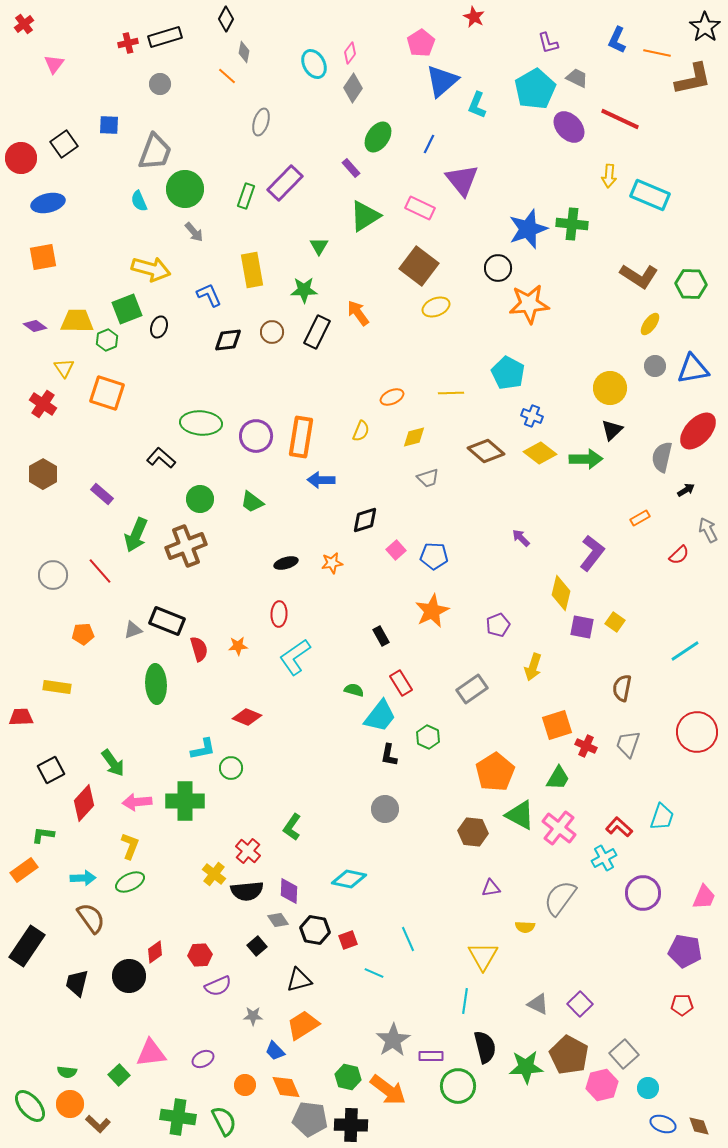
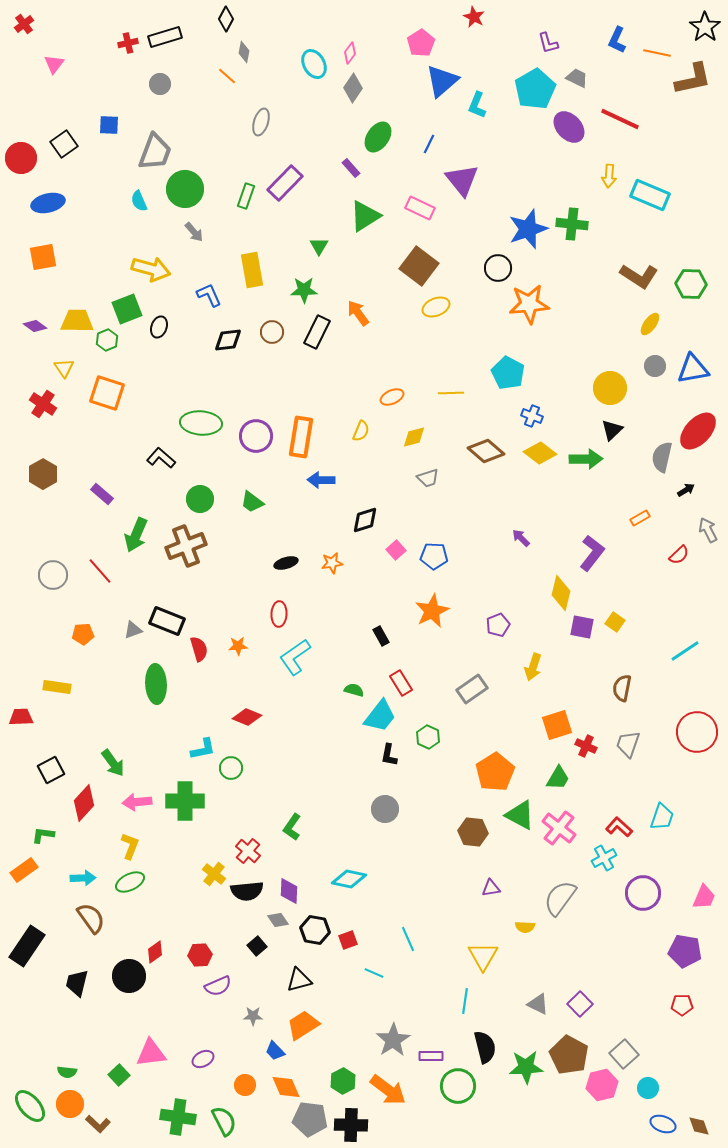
green hexagon at (348, 1077): moved 5 px left, 4 px down; rotated 20 degrees clockwise
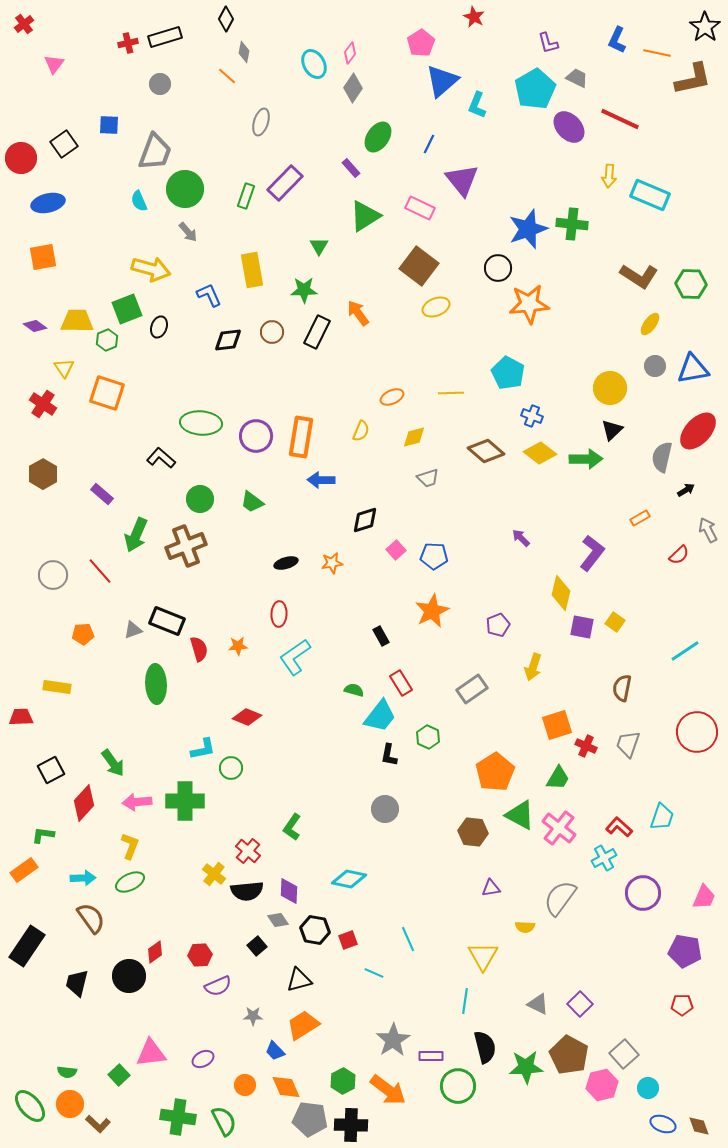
gray arrow at (194, 232): moved 6 px left
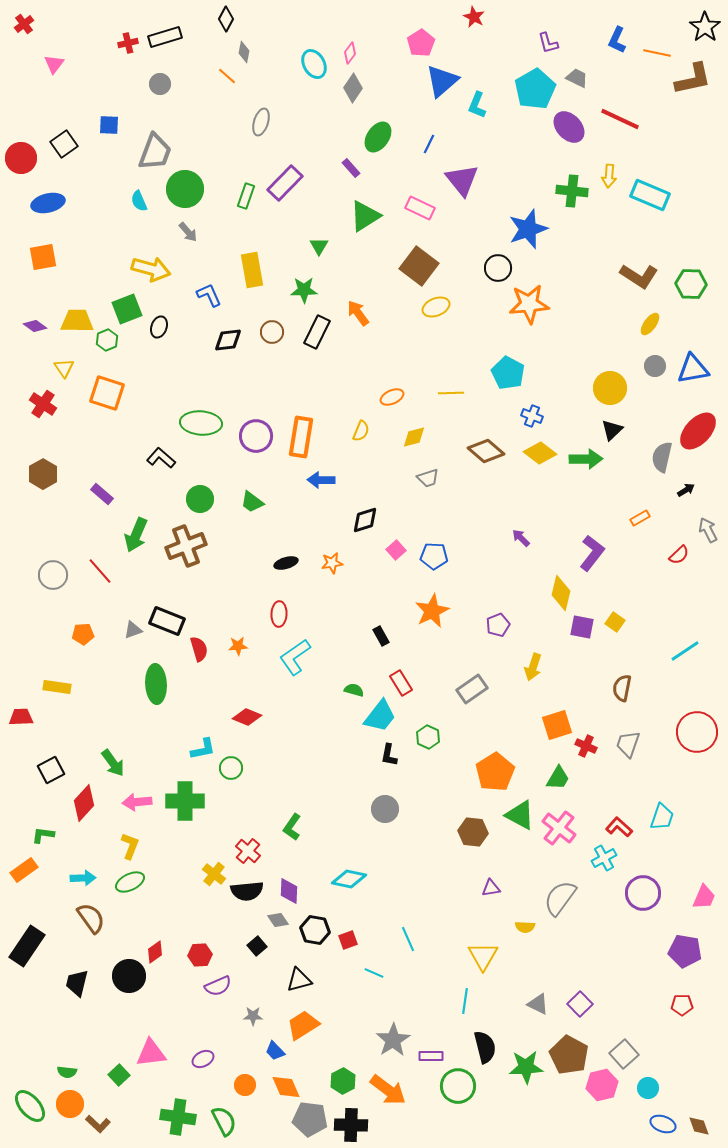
green cross at (572, 224): moved 33 px up
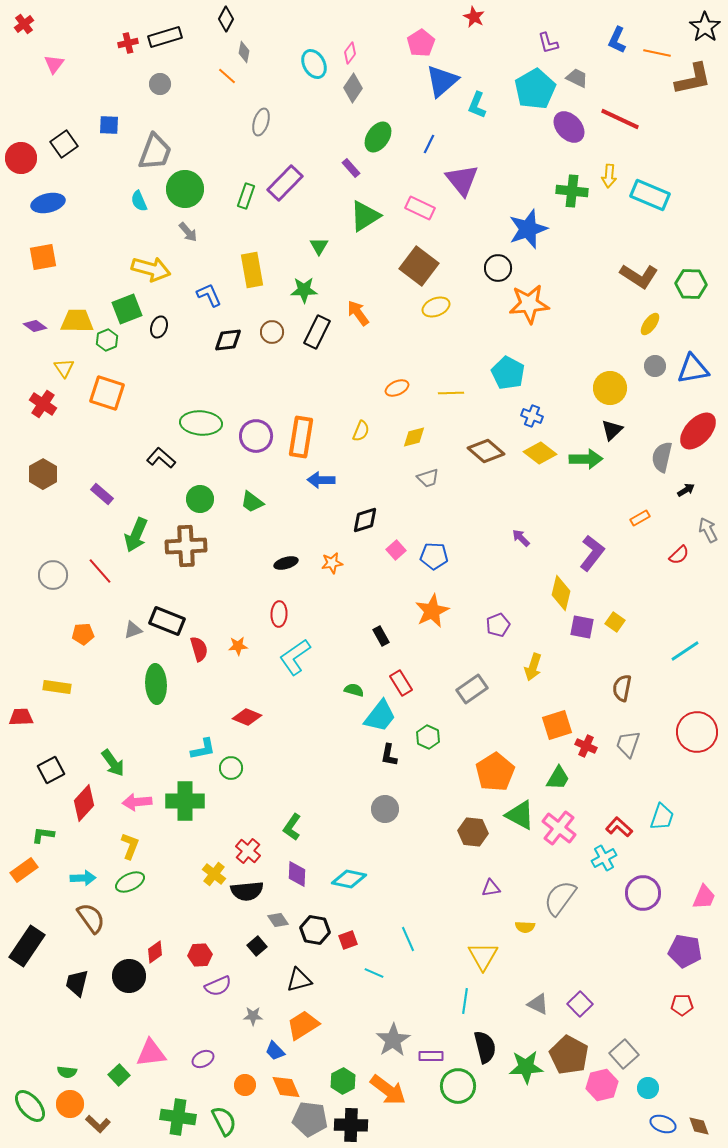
orange ellipse at (392, 397): moved 5 px right, 9 px up
brown cross at (186, 546): rotated 18 degrees clockwise
purple diamond at (289, 891): moved 8 px right, 17 px up
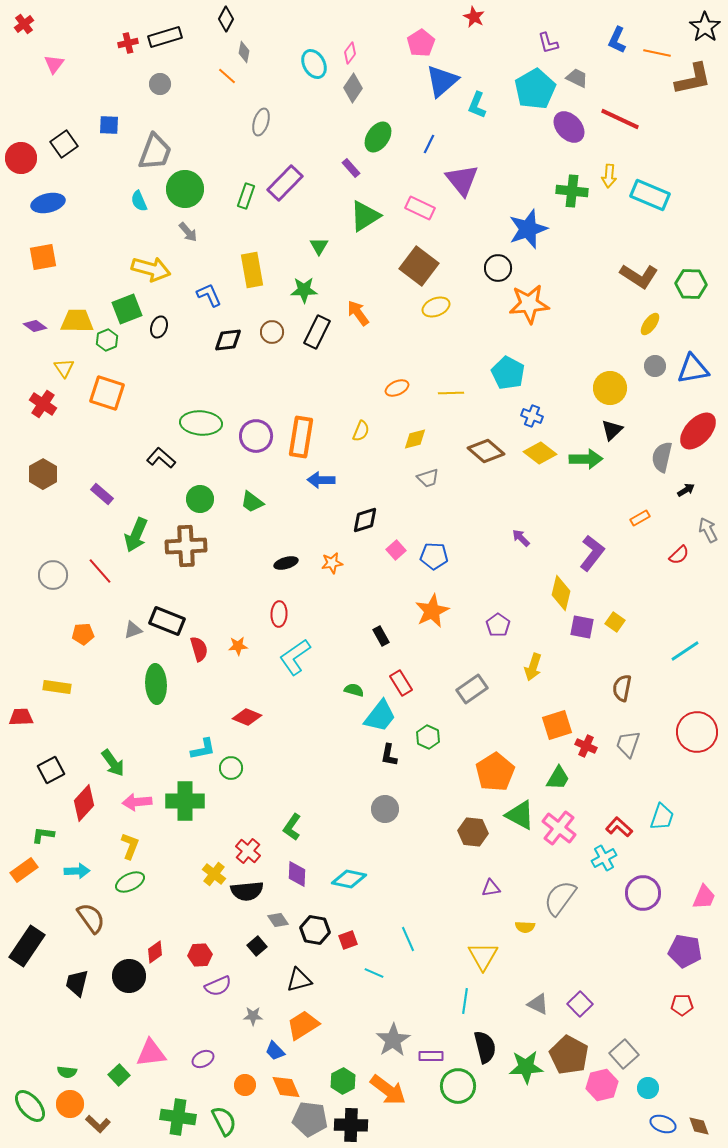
yellow diamond at (414, 437): moved 1 px right, 2 px down
purple pentagon at (498, 625): rotated 15 degrees counterclockwise
cyan arrow at (83, 878): moved 6 px left, 7 px up
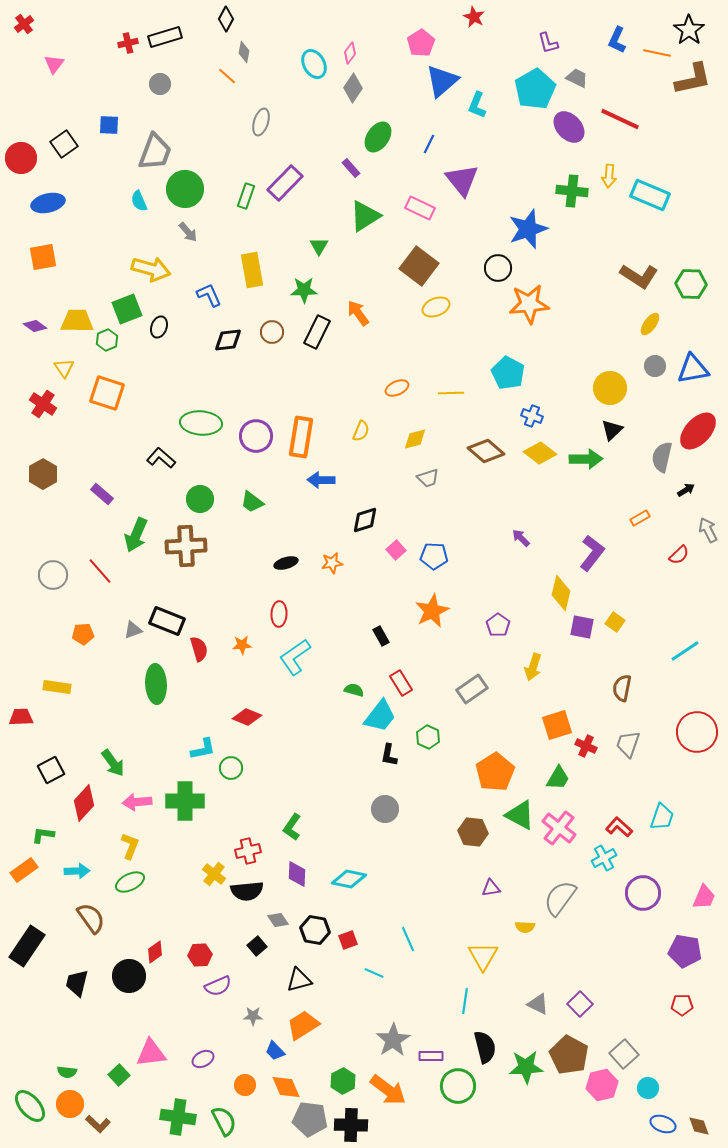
black star at (705, 27): moved 16 px left, 3 px down
orange star at (238, 646): moved 4 px right, 1 px up
red cross at (248, 851): rotated 35 degrees clockwise
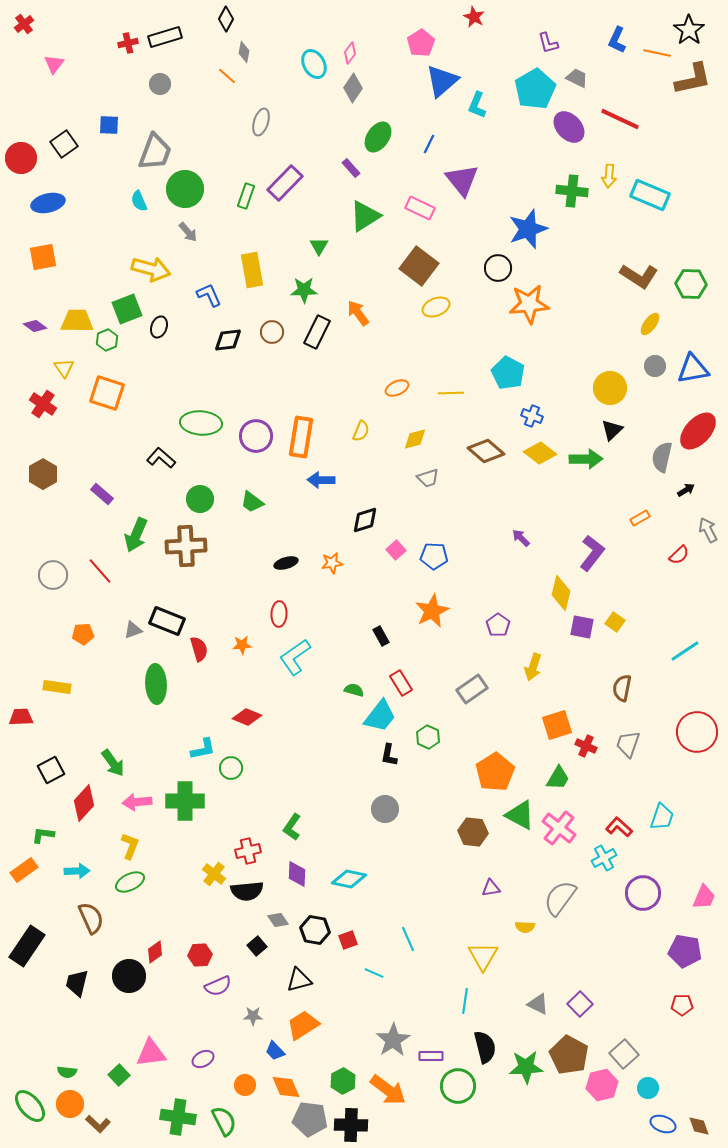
brown semicircle at (91, 918): rotated 12 degrees clockwise
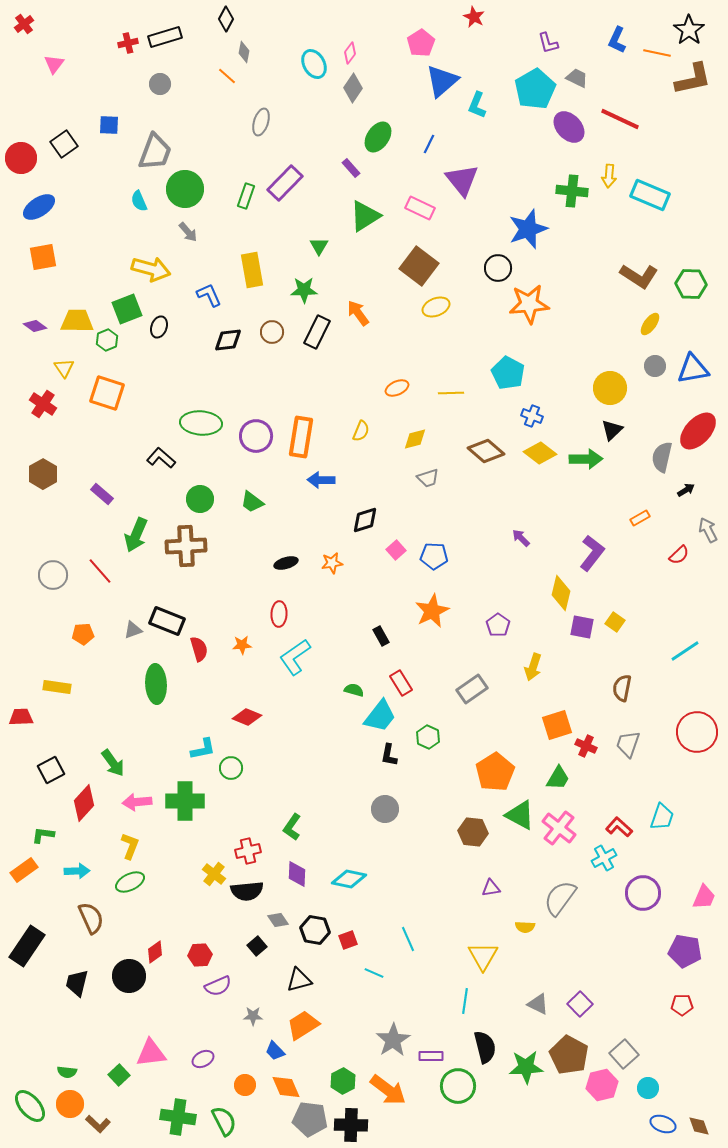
blue ellipse at (48, 203): moved 9 px left, 4 px down; rotated 20 degrees counterclockwise
